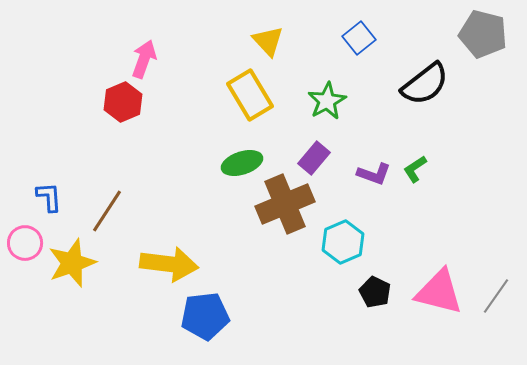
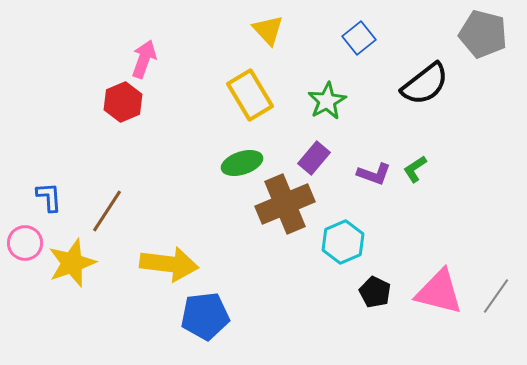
yellow triangle: moved 11 px up
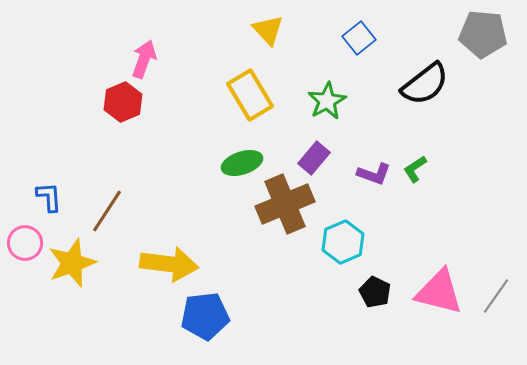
gray pentagon: rotated 9 degrees counterclockwise
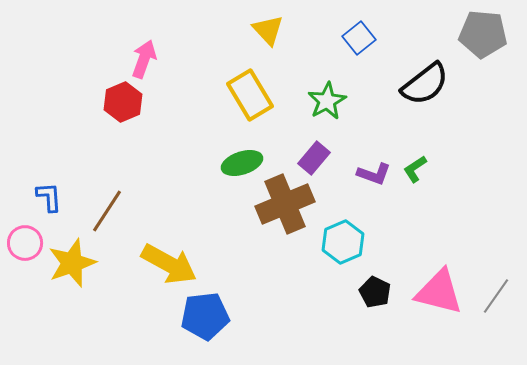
yellow arrow: rotated 22 degrees clockwise
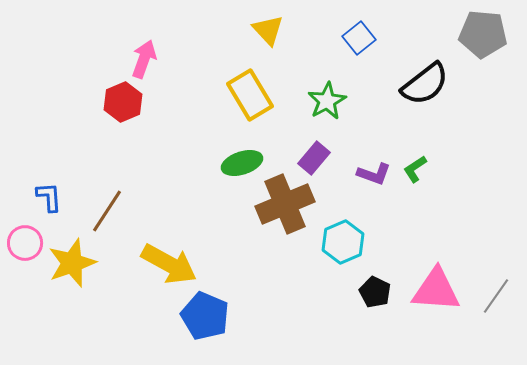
pink triangle: moved 3 px left, 2 px up; rotated 10 degrees counterclockwise
blue pentagon: rotated 30 degrees clockwise
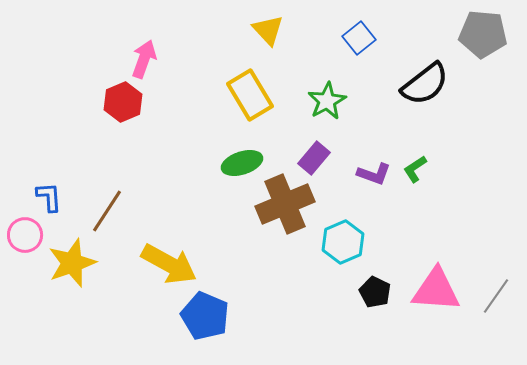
pink circle: moved 8 px up
